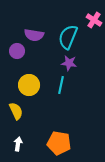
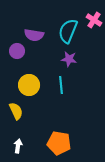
cyan semicircle: moved 6 px up
purple star: moved 4 px up
cyan line: rotated 18 degrees counterclockwise
white arrow: moved 2 px down
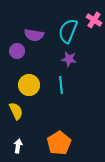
orange pentagon: rotated 30 degrees clockwise
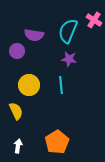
orange pentagon: moved 2 px left, 1 px up
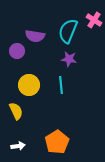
purple semicircle: moved 1 px right, 1 px down
white arrow: rotated 72 degrees clockwise
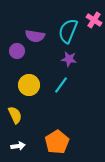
cyan line: rotated 42 degrees clockwise
yellow semicircle: moved 1 px left, 4 px down
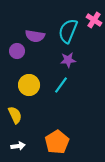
purple star: moved 1 px left, 1 px down; rotated 14 degrees counterclockwise
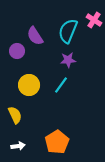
purple semicircle: rotated 48 degrees clockwise
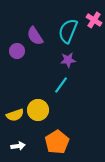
yellow circle: moved 9 px right, 25 px down
yellow semicircle: rotated 96 degrees clockwise
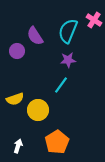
yellow semicircle: moved 16 px up
white arrow: rotated 64 degrees counterclockwise
